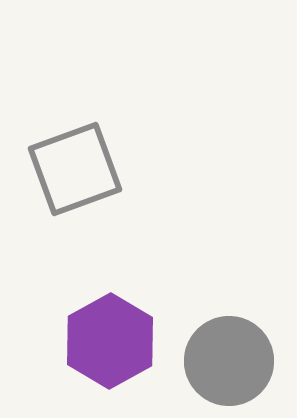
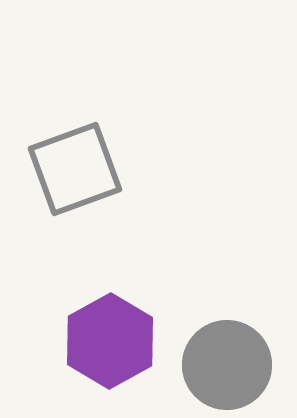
gray circle: moved 2 px left, 4 px down
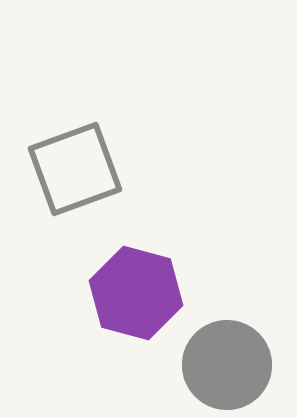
purple hexagon: moved 26 px right, 48 px up; rotated 16 degrees counterclockwise
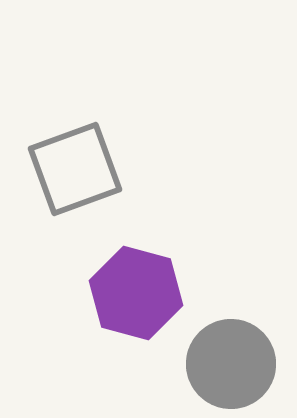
gray circle: moved 4 px right, 1 px up
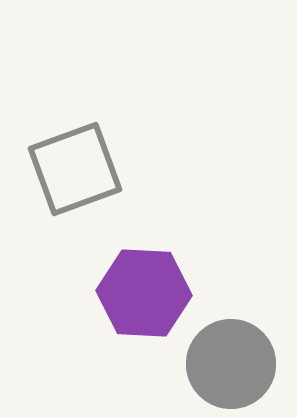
purple hexagon: moved 8 px right; rotated 12 degrees counterclockwise
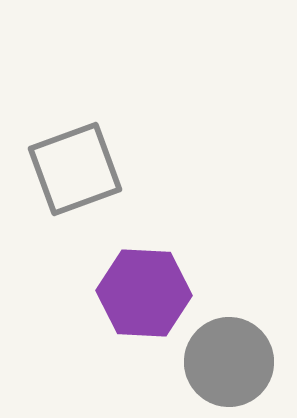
gray circle: moved 2 px left, 2 px up
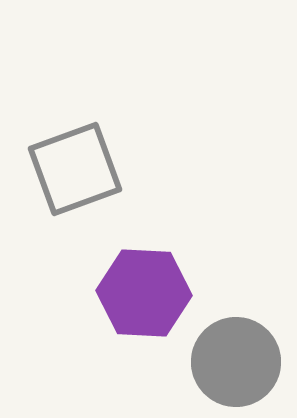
gray circle: moved 7 px right
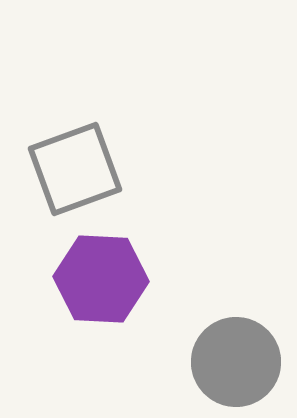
purple hexagon: moved 43 px left, 14 px up
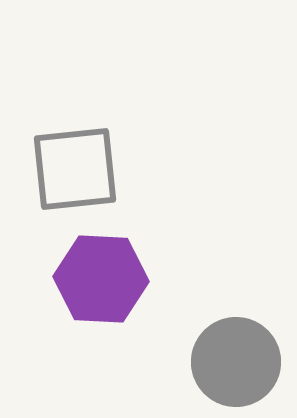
gray square: rotated 14 degrees clockwise
